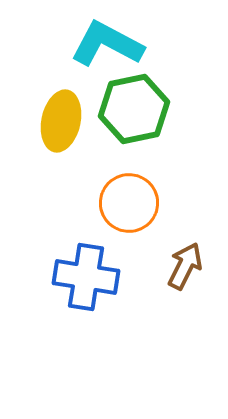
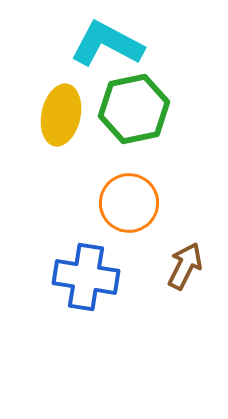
yellow ellipse: moved 6 px up
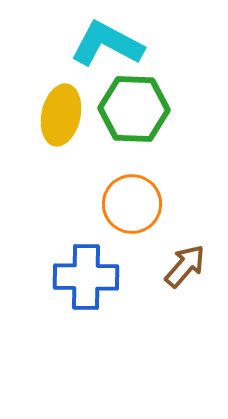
green hexagon: rotated 14 degrees clockwise
orange circle: moved 3 px right, 1 px down
brown arrow: rotated 15 degrees clockwise
blue cross: rotated 8 degrees counterclockwise
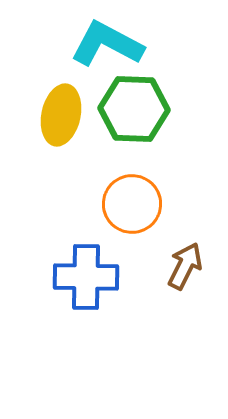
brown arrow: rotated 15 degrees counterclockwise
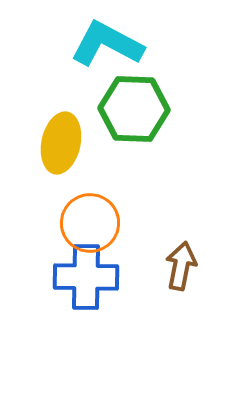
yellow ellipse: moved 28 px down
orange circle: moved 42 px left, 19 px down
brown arrow: moved 4 px left; rotated 15 degrees counterclockwise
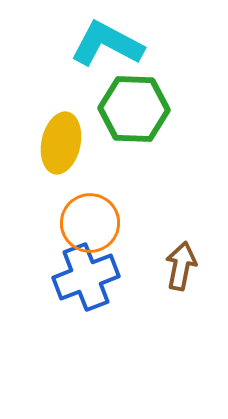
blue cross: rotated 22 degrees counterclockwise
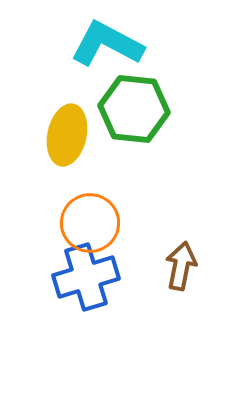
green hexagon: rotated 4 degrees clockwise
yellow ellipse: moved 6 px right, 8 px up
blue cross: rotated 4 degrees clockwise
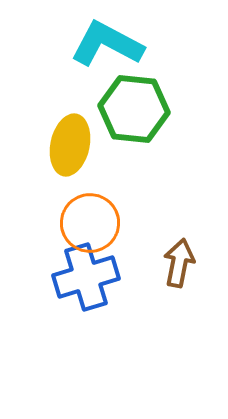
yellow ellipse: moved 3 px right, 10 px down
brown arrow: moved 2 px left, 3 px up
